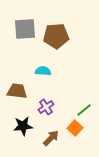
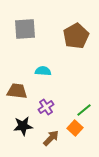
brown pentagon: moved 20 px right; rotated 25 degrees counterclockwise
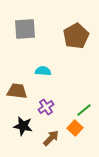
black star: rotated 18 degrees clockwise
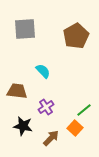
cyan semicircle: rotated 42 degrees clockwise
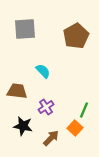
green line: rotated 28 degrees counterclockwise
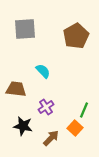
brown trapezoid: moved 1 px left, 2 px up
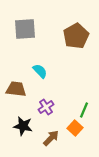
cyan semicircle: moved 3 px left
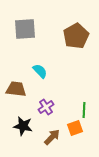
green line: rotated 21 degrees counterclockwise
orange square: rotated 28 degrees clockwise
brown arrow: moved 1 px right, 1 px up
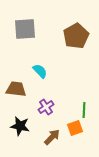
black star: moved 3 px left
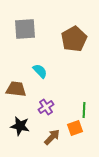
brown pentagon: moved 2 px left, 3 px down
